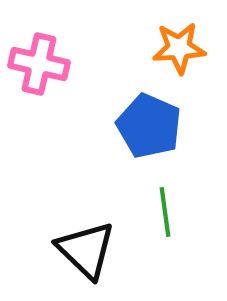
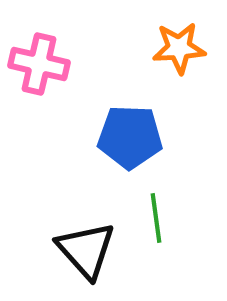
blue pentagon: moved 19 px left, 11 px down; rotated 22 degrees counterclockwise
green line: moved 9 px left, 6 px down
black triangle: rotated 4 degrees clockwise
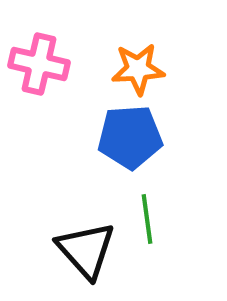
orange star: moved 41 px left, 21 px down
blue pentagon: rotated 6 degrees counterclockwise
green line: moved 9 px left, 1 px down
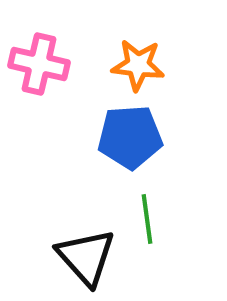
orange star: moved 4 px up; rotated 10 degrees clockwise
black triangle: moved 7 px down
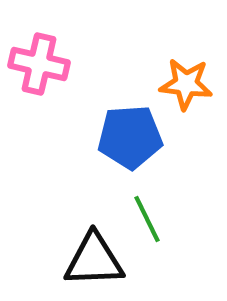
orange star: moved 48 px right, 19 px down
green line: rotated 18 degrees counterclockwise
black triangle: moved 8 px right, 3 px down; rotated 50 degrees counterclockwise
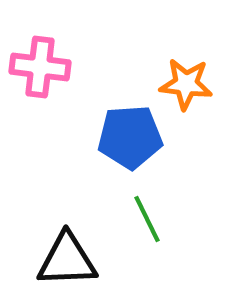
pink cross: moved 1 px right, 3 px down; rotated 6 degrees counterclockwise
black triangle: moved 27 px left
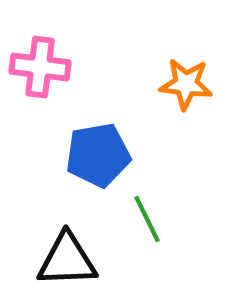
blue pentagon: moved 32 px left, 18 px down; rotated 6 degrees counterclockwise
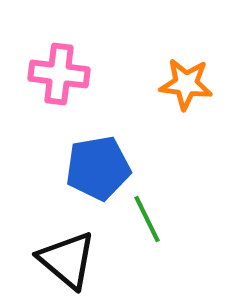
pink cross: moved 19 px right, 7 px down
blue pentagon: moved 13 px down
black triangle: rotated 42 degrees clockwise
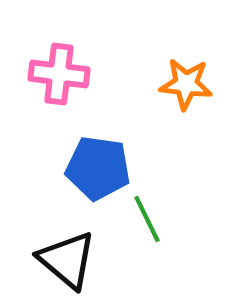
blue pentagon: rotated 18 degrees clockwise
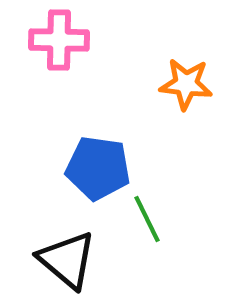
pink cross: moved 34 px up; rotated 6 degrees counterclockwise
